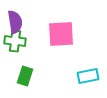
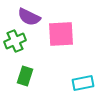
purple semicircle: moved 14 px right, 5 px up; rotated 125 degrees clockwise
green cross: rotated 30 degrees counterclockwise
cyan rectangle: moved 5 px left, 7 px down
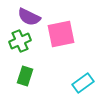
pink square: rotated 8 degrees counterclockwise
green cross: moved 5 px right
cyan rectangle: rotated 25 degrees counterclockwise
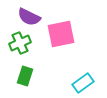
green cross: moved 2 px down
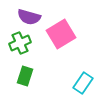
purple semicircle: rotated 10 degrees counterclockwise
pink square: rotated 20 degrees counterclockwise
cyan rectangle: rotated 20 degrees counterclockwise
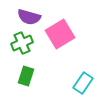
pink square: moved 1 px left
green cross: moved 2 px right
green rectangle: moved 1 px right
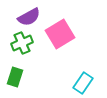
purple semicircle: rotated 45 degrees counterclockwise
green rectangle: moved 11 px left, 1 px down
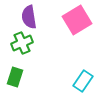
purple semicircle: rotated 110 degrees clockwise
pink square: moved 17 px right, 14 px up
cyan rectangle: moved 2 px up
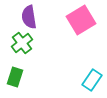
pink square: moved 4 px right
green cross: rotated 15 degrees counterclockwise
cyan rectangle: moved 9 px right, 1 px up
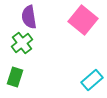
pink square: moved 2 px right; rotated 20 degrees counterclockwise
cyan rectangle: rotated 15 degrees clockwise
